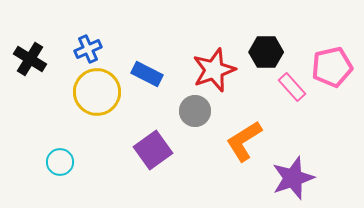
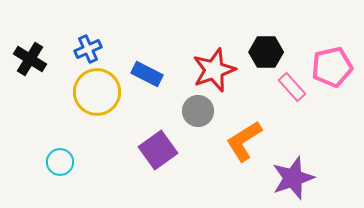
gray circle: moved 3 px right
purple square: moved 5 px right
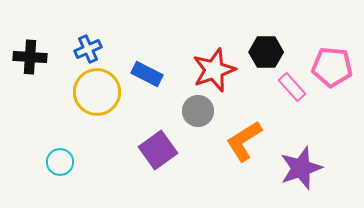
black cross: moved 2 px up; rotated 28 degrees counterclockwise
pink pentagon: rotated 18 degrees clockwise
purple star: moved 8 px right, 10 px up
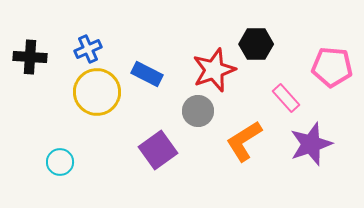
black hexagon: moved 10 px left, 8 px up
pink rectangle: moved 6 px left, 11 px down
purple star: moved 10 px right, 24 px up
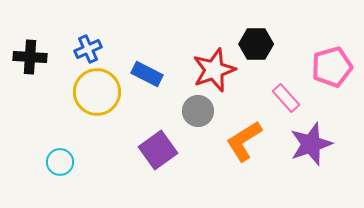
pink pentagon: rotated 21 degrees counterclockwise
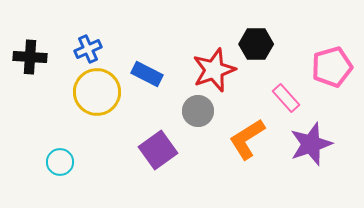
orange L-shape: moved 3 px right, 2 px up
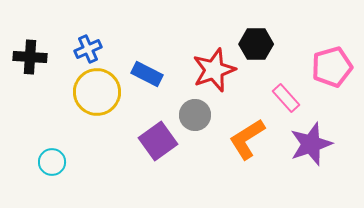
gray circle: moved 3 px left, 4 px down
purple square: moved 9 px up
cyan circle: moved 8 px left
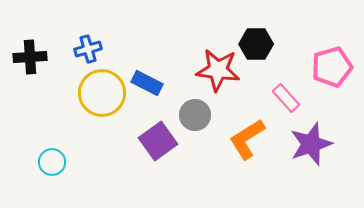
blue cross: rotated 8 degrees clockwise
black cross: rotated 8 degrees counterclockwise
red star: moved 4 px right; rotated 27 degrees clockwise
blue rectangle: moved 9 px down
yellow circle: moved 5 px right, 1 px down
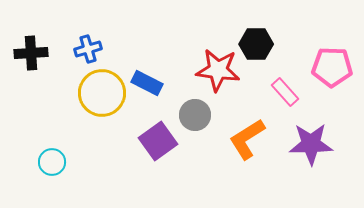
black cross: moved 1 px right, 4 px up
pink pentagon: rotated 18 degrees clockwise
pink rectangle: moved 1 px left, 6 px up
purple star: rotated 18 degrees clockwise
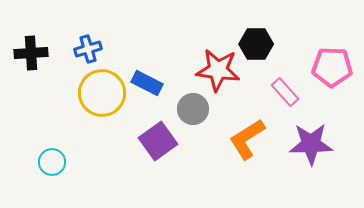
gray circle: moved 2 px left, 6 px up
